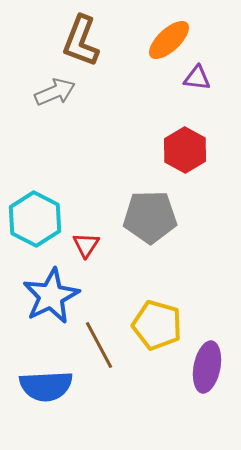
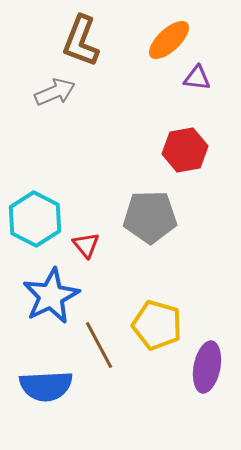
red hexagon: rotated 21 degrees clockwise
red triangle: rotated 12 degrees counterclockwise
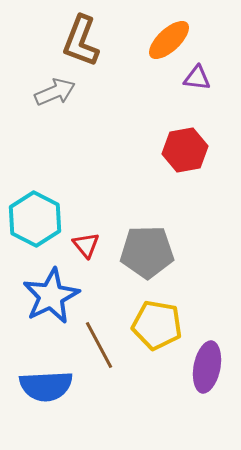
gray pentagon: moved 3 px left, 35 px down
yellow pentagon: rotated 6 degrees counterclockwise
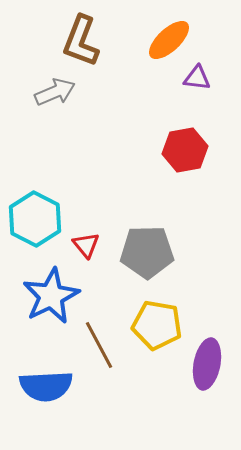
purple ellipse: moved 3 px up
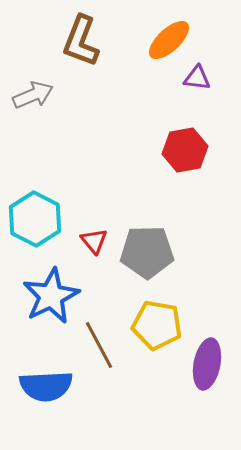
gray arrow: moved 22 px left, 3 px down
red triangle: moved 8 px right, 4 px up
